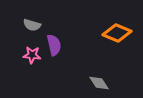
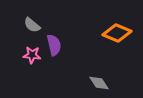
gray semicircle: rotated 24 degrees clockwise
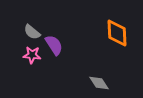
gray semicircle: moved 7 px down
orange diamond: rotated 64 degrees clockwise
purple semicircle: rotated 20 degrees counterclockwise
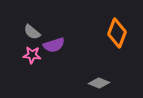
orange diamond: rotated 24 degrees clockwise
purple semicircle: rotated 105 degrees clockwise
gray diamond: rotated 35 degrees counterclockwise
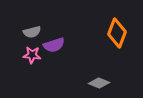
gray semicircle: rotated 54 degrees counterclockwise
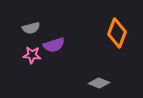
gray semicircle: moved 1 px left, 4 px up
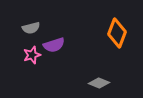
pink star: rotated 24 degrees counterclockwise
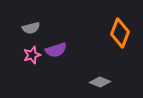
orange diamond: moved 3 px right
purple semicircle: moved 2 px right, 5 px down
gray diamond: moved 1 px right, 1 px up
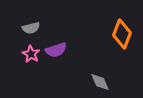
orange diamond: moved 2 px right, 1 px down
pink star: moved 1 px left, 1 px up; rotated 24 degrees counterclockwise
gray diamond: rotated 45 degrees clockwise
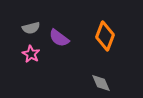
orange diamond: moved 17 px left, 2 px down
purple semicircle: moved 3 px right, 12 px up; rotated 55 degrees clockwise
gray diamond: moved 1 px right, 1 px down
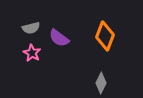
pink star: moved 1 px right, 1 px up
gray diamond: rotated 50 degrees clockwise
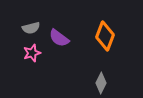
pink star: rotated 24 degrees clockwise
